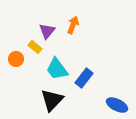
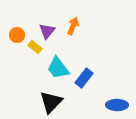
orange arrow: moved 1 px down
orange circle: moved 1 px right, 24 px up
cyan trapezoid: moved 1 px right, 1 px up
black triangle: moved 1 px left, 2 px down
blue ellipse: rotated 25 degrees counterclockwise
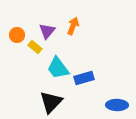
blue rectangle: rotated 36 degrees clockwise
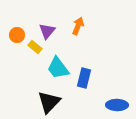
orange arrow: moved 5 px right
blue rectangle: rotated 60 degrees counterclockwise
black triangle: moved 2 px left
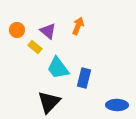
purple triangle: moved 1 px right; rotated 30 degrees counterclockwise
orange circle: moved 5 px up
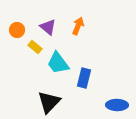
purple triangle: moved 4 px up
cyan trapezoid: moved 5 px up
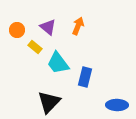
blue rectangle: moved 1 px right, 1 px up
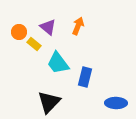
orange circle: moved 2 px right, 2 px down
yellow rectangle: moved 1 px left, 3 px up
blue ellipse: moved 1 px left, 2 px up
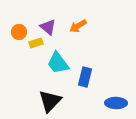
orange arrow: rotated 144 degrees counterclockwise
yellow rectangle: moved 2 px right, 1 px up; rotated 56 degrees counterclockwise
black triangle: moved 1 px right, 1 px up
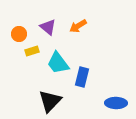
orange circle: moved 2 px down
yellow rectangle: moved 4 px left, 8 px down
blue rectangle: moved 3 px left
